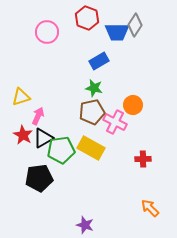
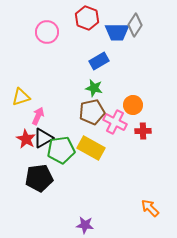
red star: moved 3 px right, 4 px down
red cross: moved 28 px up
purple star: rotated 12 degrees counterclockwise
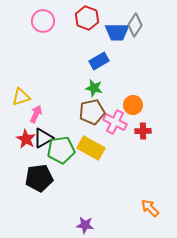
pink circle: moved 4 px left, 11 px up
pink arrow: moved 2 px left, 2 px up
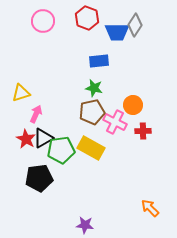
blue rectangle: rotated 24 degrees clockwise
yellow triangle: moved 4 px up
